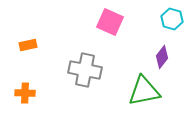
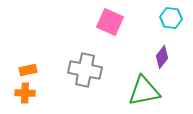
cyan hexagon: moved 1 px left, 1 px up; rotated 10 degrees counterclockwise
orange rectangle: moved 25 px down
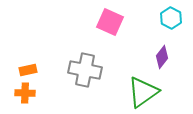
cyan hexagon: rotated 20 degrees clockwise
green triangle: moved 1 px left, 1 px down; rotated 24 degrees counterclockwise
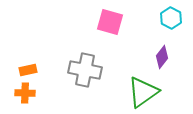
pink square: rotated 8 degrees counterclockwise
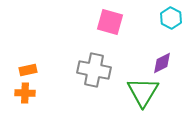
purple diamond: moved 6 px down; rotated 25 degrees clockwise
gray cross: moved 9 px right
green triangle: rotated 24 degrees counterclockwise
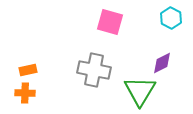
green triangle: moved 3 px left, 1 px up
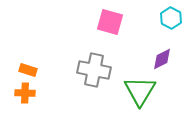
purple diamond: moved 4 px up
orange rectangle: rotated 30 degrees clockwise
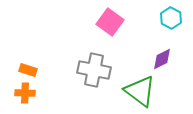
pink square: rotated 20 degrees clockwise
green triangle: rotated 24 degrees counterclockwise
